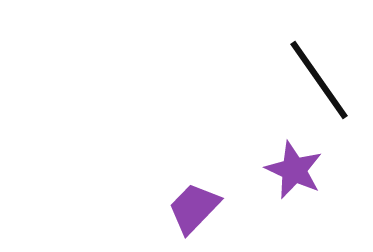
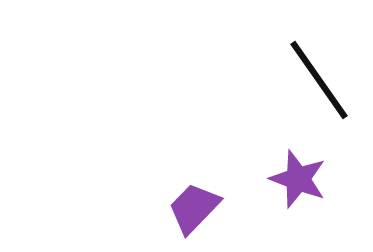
purple star: moved 4 px right, 9 px down; rotated 4 degrees counterclockwise
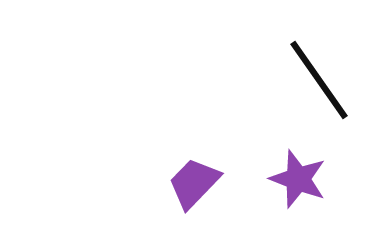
purple trapezoid: moved 25 px up
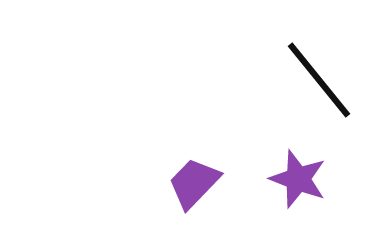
black line: rotated 4 degrees counterclockwise
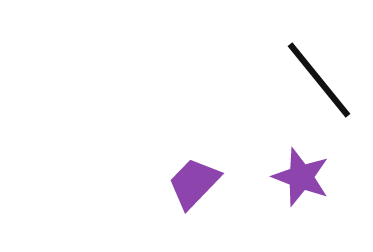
purple star: moved 3 px right, 2 px up
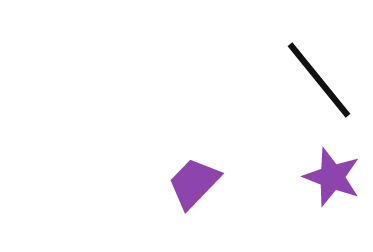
purple star: moved 31 px right
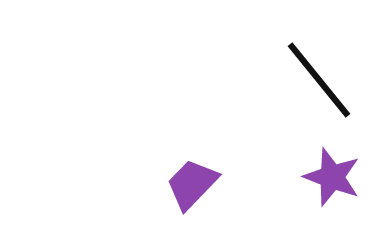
purple trapezoid: moved 2 px left, 1 px down
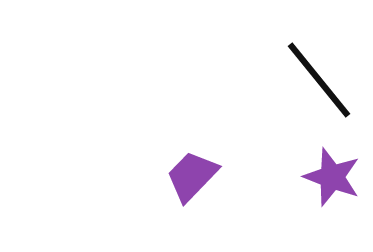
purple trapezoid: moved 8 px up
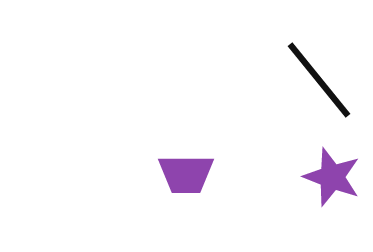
purple trapezoid: moved 6 px left, 2 px up; rotated 134 degrees counterclockwise
